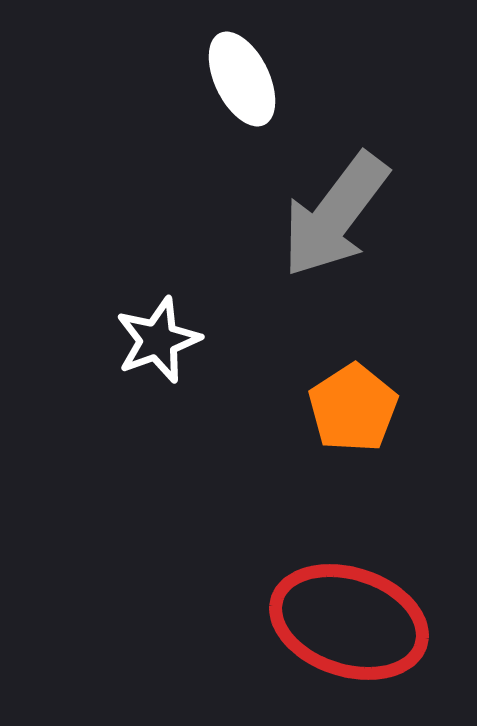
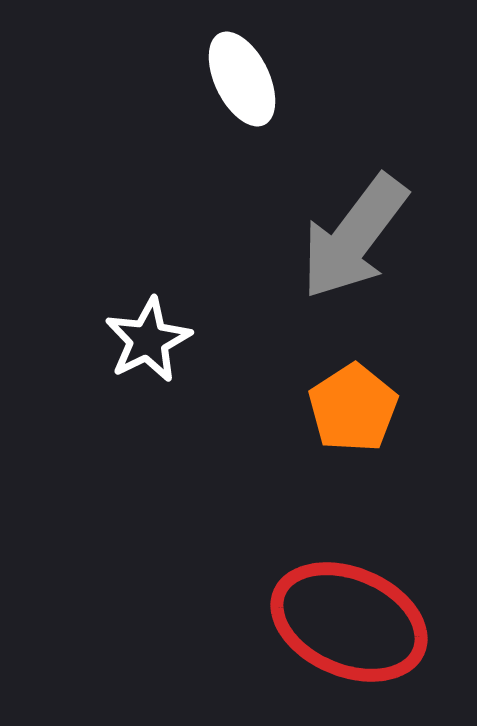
gray arrow: moved 19 px right, 22 px down
white star: moved 10 px left; rotated 6 degrees counterclockwise
red ellipse: rotated 5 degrees clockwise
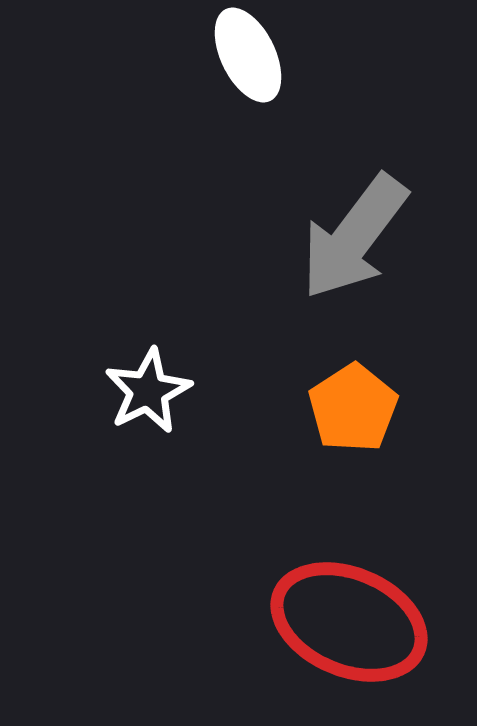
white ellipse: moved 6 px right, 24 px up
white star: moved 51 px down
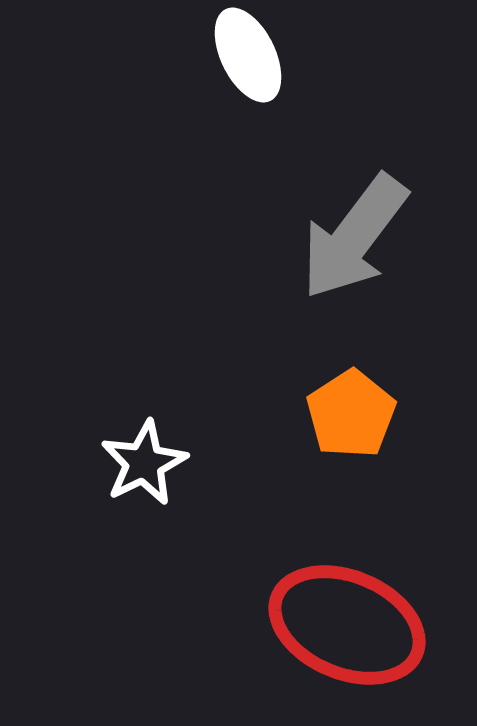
white star: moved 4 px left, 72 px down
orange pentagon: moved 2 px left, 6 px down
red ellipse: moved 2 px left, 3 px down
